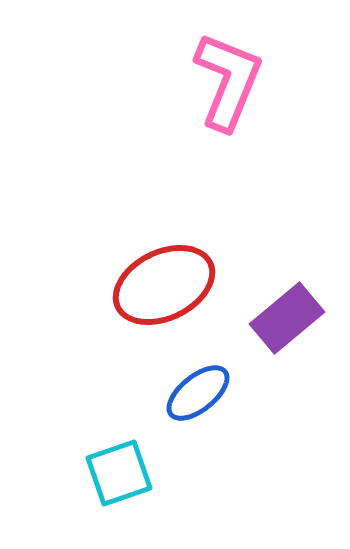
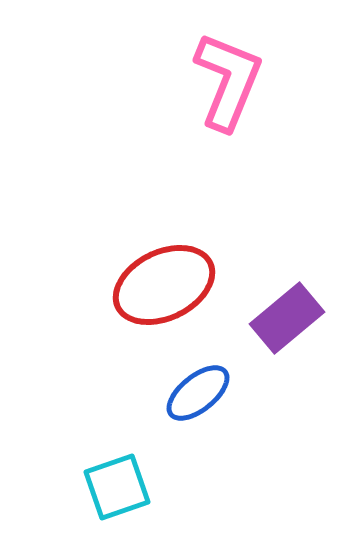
cyan square: moved 2 px left, 14 px down
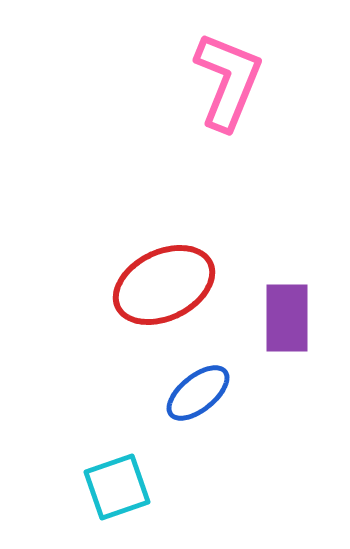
purple rectangle: rotated 50 degrees counterclockwise
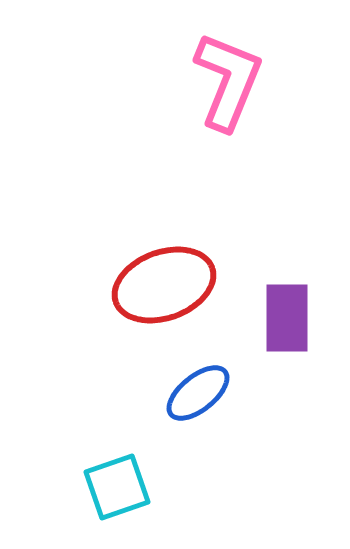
red ellipse: rotated 6 degrees clockwise
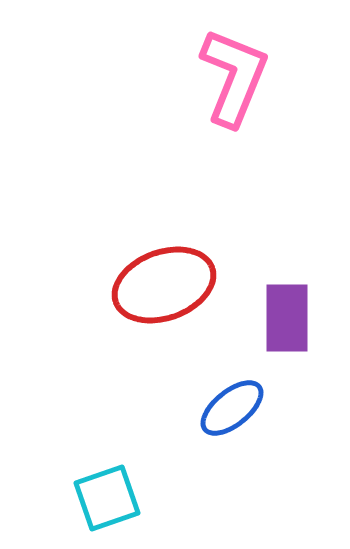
pink L-shape: moved 6 px right, 4 px up
blue ellipse: moved 34 px right, 15 px down
cyan square: moved 10 px left, 11 px down
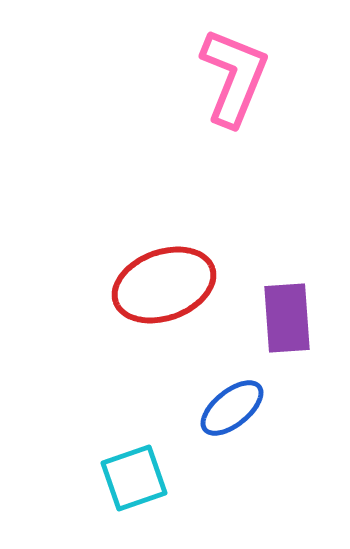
purple rectangle: rotated 4 degrees counterclockwise
cyan square: moved 27 px right, 20 px up
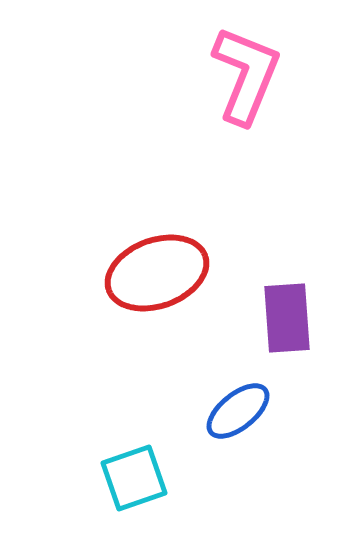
pink L-shape: moved 12 px right, 2 px up
red ellipse: moved 7 px left, 12 px up
blue ellipse: moved 6 px right, 3 px down
